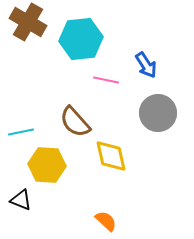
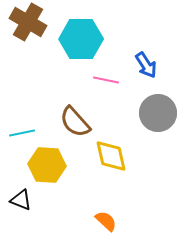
cyan hexagon: rotated 6 degrees clockwise
cyan line: moved 1 px right, 1 px down
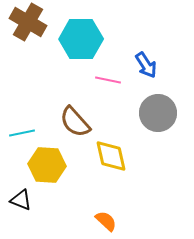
pink line: moved 2 px right
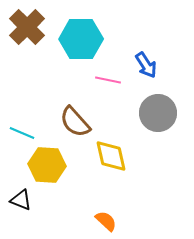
brown cross: moved 1 px left, 5 px down; rotated 15 degrees clockwise
cyan line: rotated 35 degrees clockwise
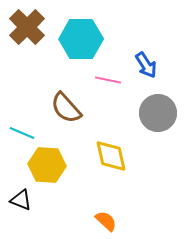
brown semicircle: moved 9 px left, 14 px up
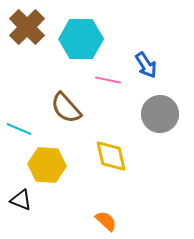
gray circle: moved 2 px right, 1 px down
cyan line: moved 3 px left, 4 px up
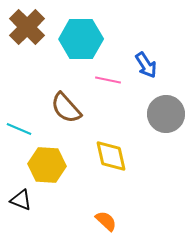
gray circle: moved 6 px right
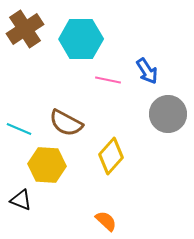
brown cross: moved 2 px left, 2 px down; rotated 12 degrees clockwise
blue arrow: moved 1 px right, 6 px down
brown semicircle: moved 15 px down; rotated 20 degrees counterclockwise
gray circle: moved 2 px right
yellow diamond: rotated 54 degrees clockwise
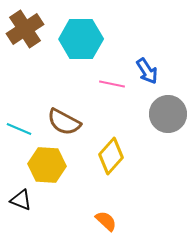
pink line: moved 4 px right, 4 px down
brown semicircle: moved 2 px left, 1 px up
